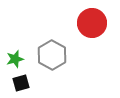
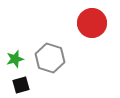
gray hexagon: moved 2 px left, 3 px down; rotated 12 degrees counterclockwise
black square: moved 2 px down
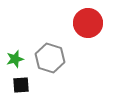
red circle: moved 4 px left
black square: rotated 12 degrees clockwise
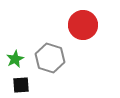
red circle: moved 5 px left, 2 px down
green star: rotated 12 degrees counterclockwise
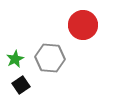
gray hexagon: rotated 12 degrees counterclockwise
black square: rotated 30 degrees counterclockwise
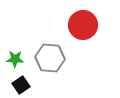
green star: rotated 30 degrees clockwise
